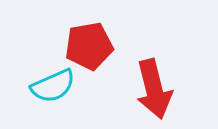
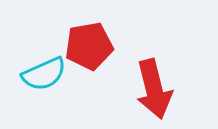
cyan semicircle: moved 9 px left, 12 px up
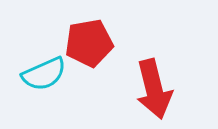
red pentagon: moved 3 px up
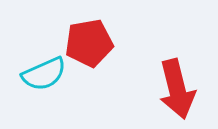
red arrow: moved 23 px right
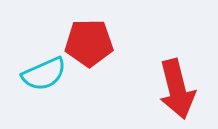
red pentagon: rotated 9 degrees clockwise
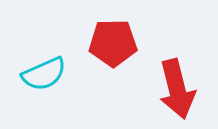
red pentagon: moved 24 px right
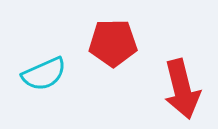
red arrow: moved 5 px right
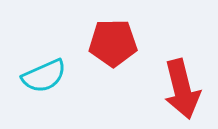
cyan semicircle: moved 2 px down
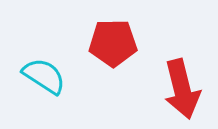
cyan semicircle: rotated 123 degrees counterclockwise
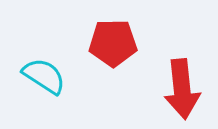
red arrow: rotated 8 degrees clockwise
